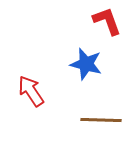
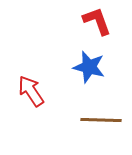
red L-shape: moved 10 px left
blue star: moved 3 px right, 3 px down
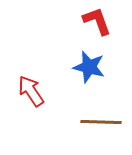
brown line: moved 2 px down
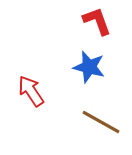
brown line: rotated 27 degrees clockwise
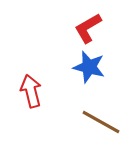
red L-shape: moved 9 px left, 7 px down; rotated 100 degrees counterclockwise
red arrow: rotated 20 degrees clockwise
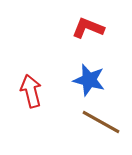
red L-shape: rotated 52 degrees clockwise
blue star: moved 13 px down
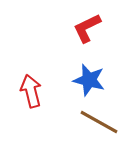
red L-shape: moved 1 px left; rotated 48 degrees counterclockwise
brown line: moved 2 px left
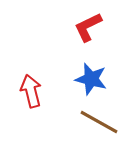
red L-shape: moved 1 px right, 1 px up
blue star: moved 2 px right, 1 px up
